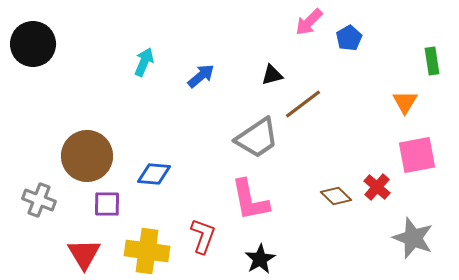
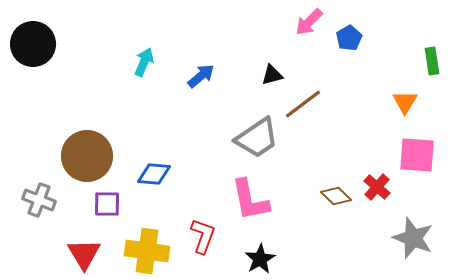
pink square: rotated 15 degrees clockwise
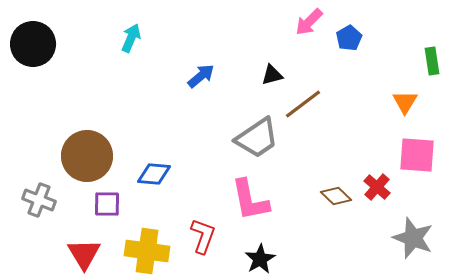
cyan arrow: moved 13 px left, 24 px up
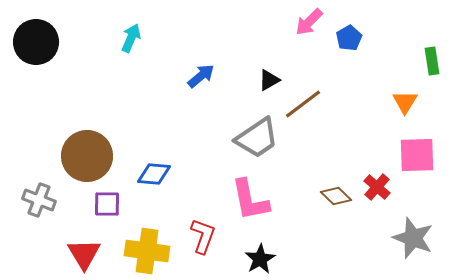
black circle: moved 3 px right, 2 px up
black triangle: moved 3 px left, 5 px down; rotated 15 degrees counterclockwise
pink square: rotated 6 degrees counterclockwise
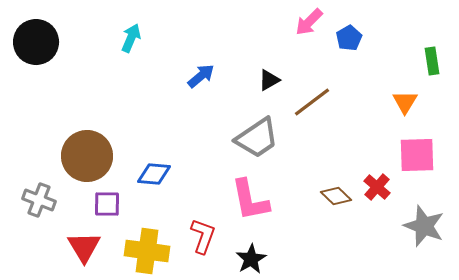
brown line: moved 9 px right, 2 px up
gray star: moved 11 px right, 12 px up
red triangle: moved 7 px up
black star: moved 9 px left
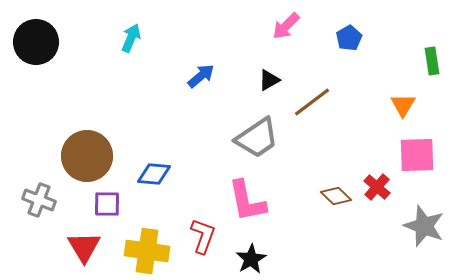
pink arrow: moved 23 px left, 4 px down
orange triangle: moved 2 px left, 3 px down
pink L-shape: moved 3 px left, 1 px down
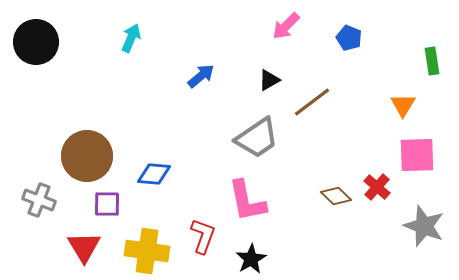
blue pentagon: rotated 20 degrees counterclockwise
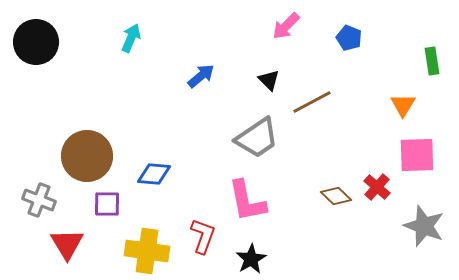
black triangle: rotated 45 degrees counterclockwise
brown line: rotated 9 degrees clockwise
red triangle: moved 17 px left, 3 px up
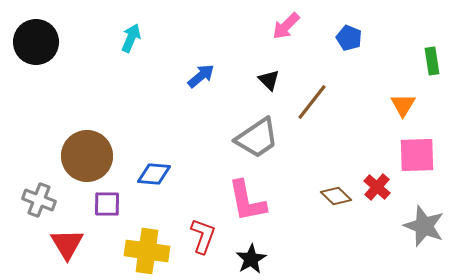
brown line: rotated 24 degrees counterclockwise
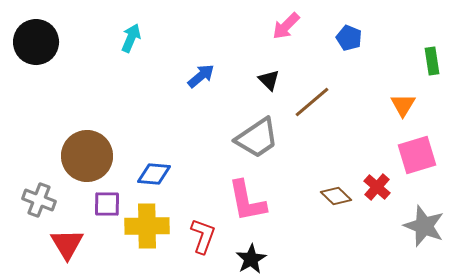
brown line: rotated 12 degrees clockwise
pink square: rotated 15 degrees counterclockwise
yellow cross: moved 25 px up; rotated 9 degrees counterclockwise
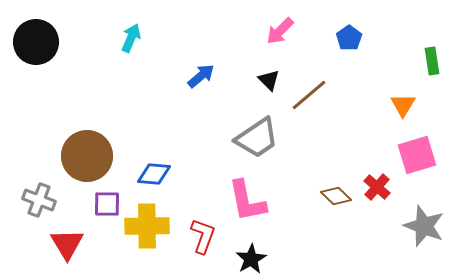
pink arrow: moved 6 px left, 5 px down
blue pentagon: rotated 15 degrees clockwise
brown line: moved 3 px left, 7 px up
